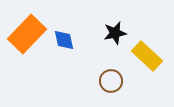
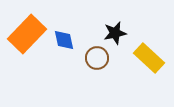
yellow rectangle: moved 2 px right, 2 px down
brown circle: moved 14 px left, 23 px up
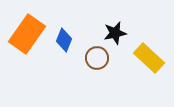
orange rectangle: rotated 9 degrees counterclockwise
blue diamond: rotated 35 degrees clockwise
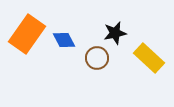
blue diamond: rotated 50 degrees counterclockwise
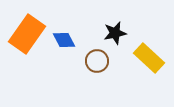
brown circle: moved 3 px down
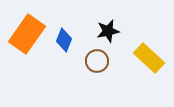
black star: moved 7 px left, 2 px up
blue diamond: rotated 50 degrees clockwise
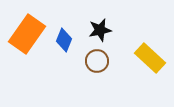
black star: moved 8 px left, 1 px up
yellow rectangle: moved 1 px right
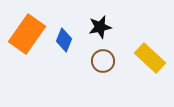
black star: moved 3 px up
brown circle: moved 6 px right
